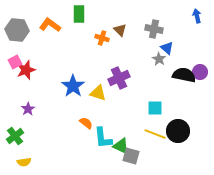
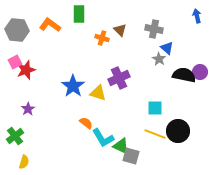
cyan L-shape: rotated 25 degrees counterclockwise
yellow semicircle: rotated 64 degrees counterclockwise
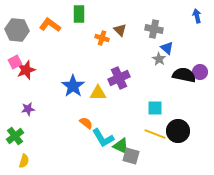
yellow triangle: rotated 18 degrees counterclockwise
purple star: rotated 24 degrees clockwise
yellow semicircle: moved 1 px up
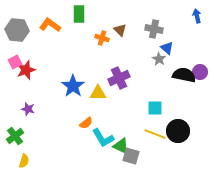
purple star: rotated 24 degrees clockwise
orange semicircle: rotated 104 degrees clockwise
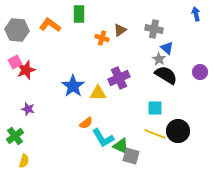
blue arrow: moved 1 px left, 2 px up
brown triangle: rotated 40 degrees clockwise
black semicircle: moved 18 px left; rotated 20 degrees clockwise
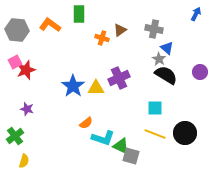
blue arrow: rotated 40 degrees clockwise
yellow triangle: moved 2 px left, 5 px up
purple star: moved 1 px left
black circle: moved 7 px right, 2 px down
cyan L-shape: rotated 40 degrees counterclockwise
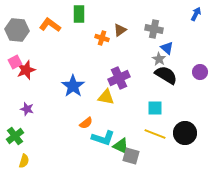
yellow triangle: moved 10 px right, 9 px down; rotated 12 degrees clockwise
